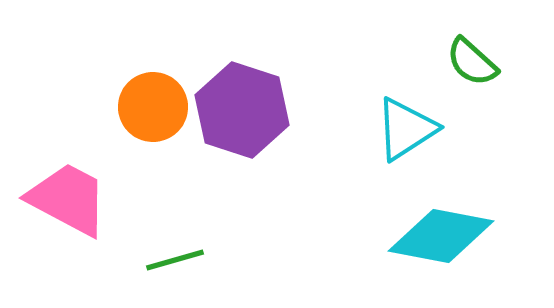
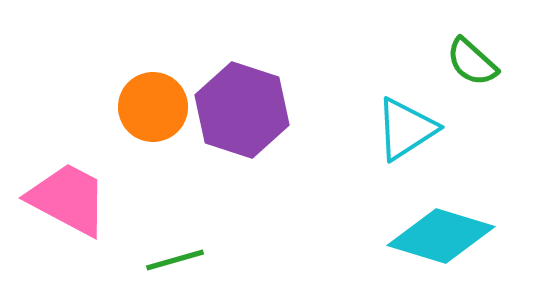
cyan diamond: rotated 6 degrees clockwise
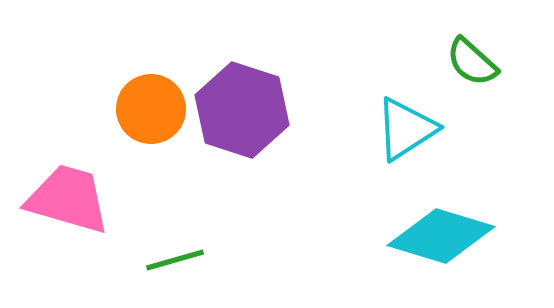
orange circle: moved 2 px left, 2 px down
pink trapezoid: rotated 12 degrees counterclockwise
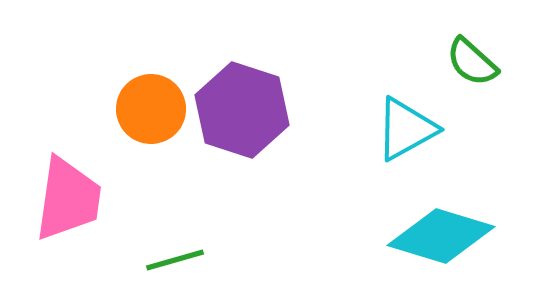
cyan triangle: rotated 4 degrees clockwise
pink trapezoid: rotated 82 degrees clockwise
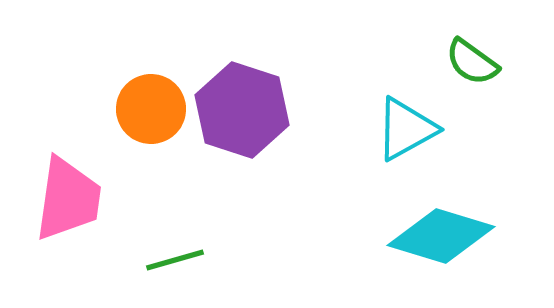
green semicircle: rotated 6 degrees counterclockwise
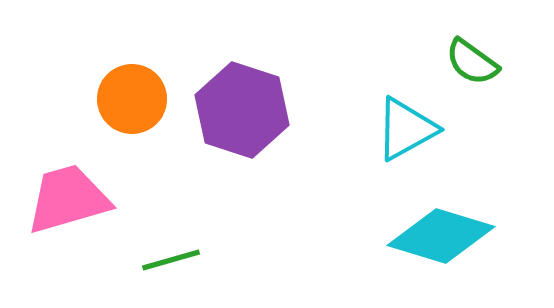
orange circle: moved 19 px left, 10 px up
pink trapezoid: rotated 114 degrees counterclockwise
green line: moved 4 px left
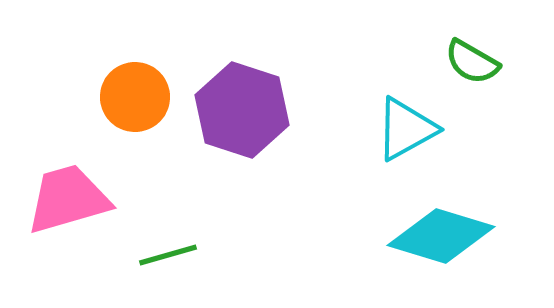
green semicircle: rotated 6 degrees counterclockwise
orange circle: moved 3 px right, 2 px up
green line: moved 3 px left, 5 px up
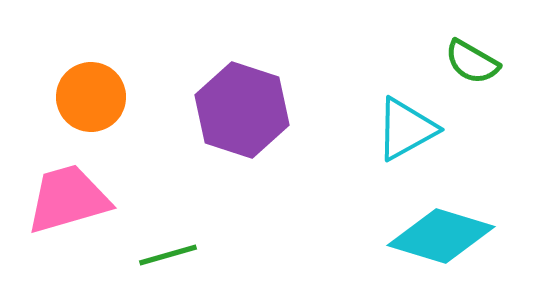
orange circle: moved 44 px left
